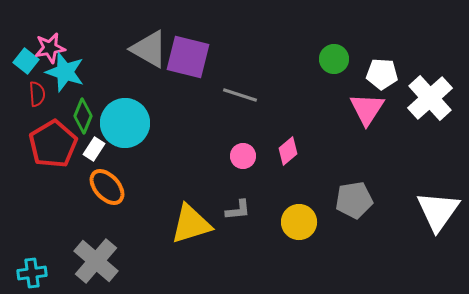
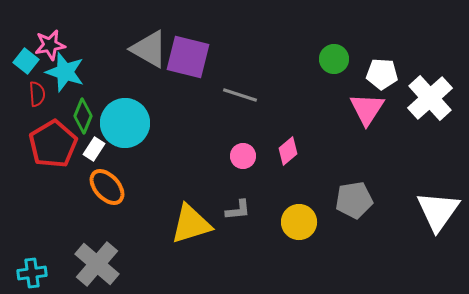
pink star: moved 3 px up
gray cross: moved 1 px right, 3 px down
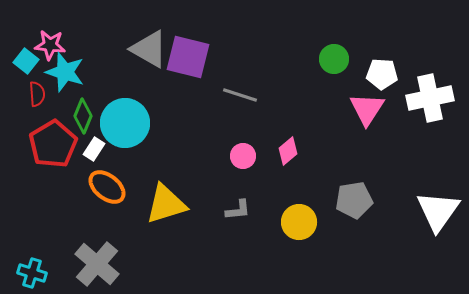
pink star: rotated 16 degrees clockwise
white cross: rotated 30 degrees clockwise
orange ellipse: rotated 9 degrees counterclockwise
yellow triangle: moved 25 px left, 20 px up
cyan cross: rotated 24 degrees clockwise
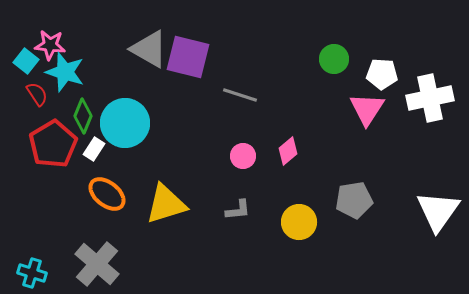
red semicircle: rotated 30 degrees counterclockwise
orange ellipse: moved 7 px down
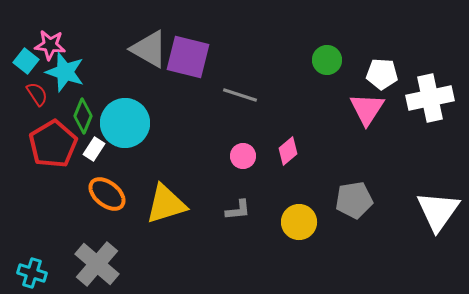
green circle: moved 7 px left, 1 px down
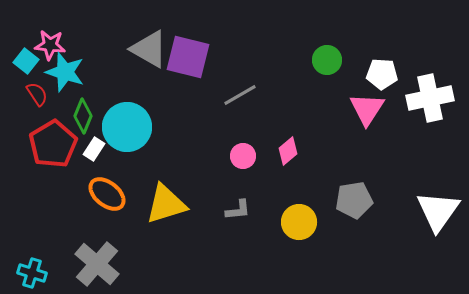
gray line: rotated 48 degrees counterclockwise
cyan circle: moved 2 px right, 4 px down
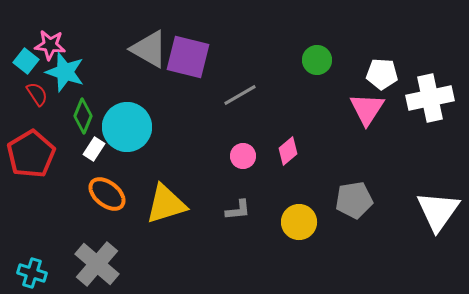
green circle: moved 10 px left
red pentagon: moved 22 px left, 10 px down
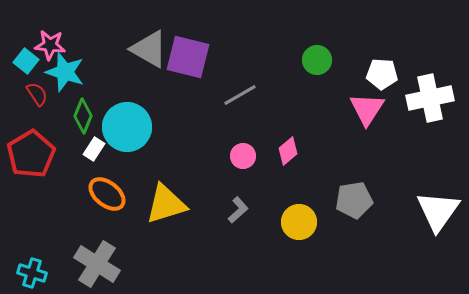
gray L-shape: rotated 36 degrees counterclockwise
gray cross: rotated 9 degrees counterclockwise
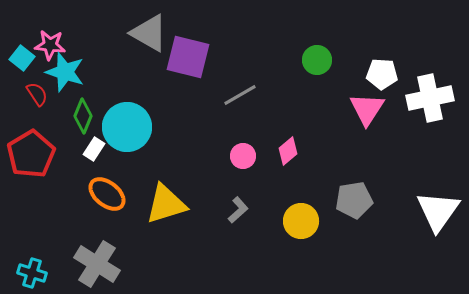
gray triangle: moved 16 px up
cyan square: moved 4 px left, 3 px up
yellow circle: moved 2 px right, 1 px up
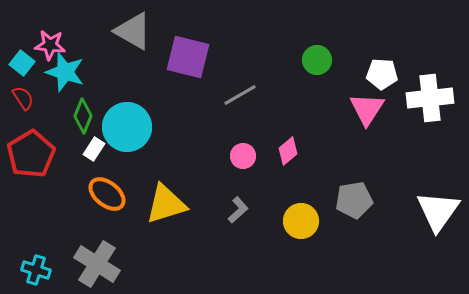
gray triangle: moved 16 px left, 2 px up
cyan square: moved 5 px down
red semicircle: moved 14 px left, 4 px down
white cross: rotated 6 degrees clockwise
cyan cross: moved 4 px right, 3 px up
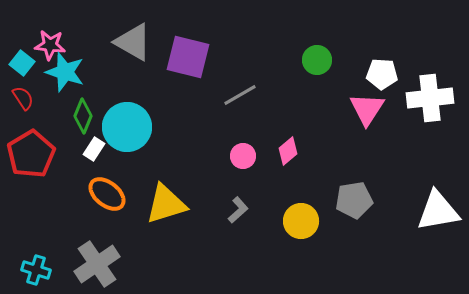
gray triangle: moved 11 px down
white triangle: rotated 45 degrees clockwise
gray cross: rotated 24 degrees clockwise
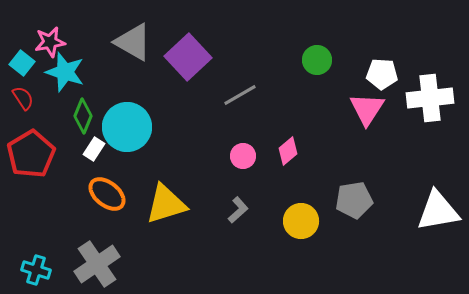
pink star: moved 3 px up; rotated 16 degrees counterclockwise
purple square: rotated 33 degrees clockwise
